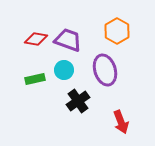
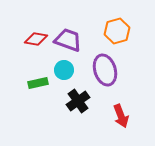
orange hexagon: rotated 15 degrees clockwise
green rectangle: moved 3 px right, 4 px down
red arrow: moved 6 px up
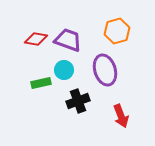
green rectangle: moved 3 px right
black cross: rotated 15 degrees clockwise
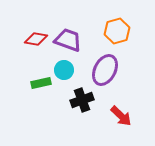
purple ellipse: rotated 44 degrees clockwise
black cross: moved 4 px right, 1 px up
red arrow: rotated 25 degrees counterclockwise
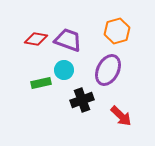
purple ellipse: moved 3 px right
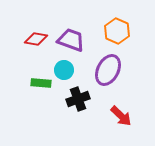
orange hexagon: rotated 20 degrees counterclockwise
purple trapezoid: moved 3 px right
green rectangle: rotated 18 degrees clockwise
black cross: moved 4 px left, 1 px up
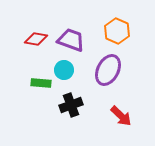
black cross: moved 7 px left, 6 px down
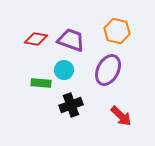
orange hexagon: rotated 10 degrees counterclockwise
